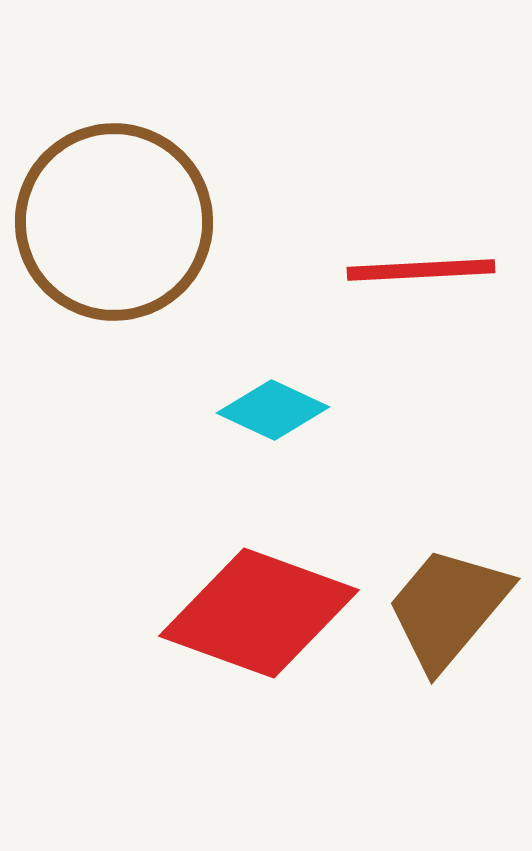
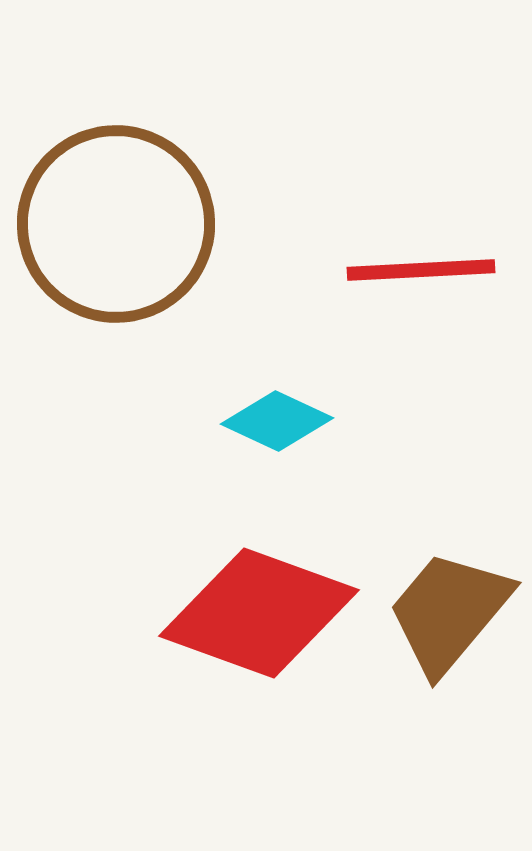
brown circle: moved 2 px right, 2 px down
cyan diamond: moved 4 px right, 11 px down
brown trapezoid: moved 1 px right, 4 px down
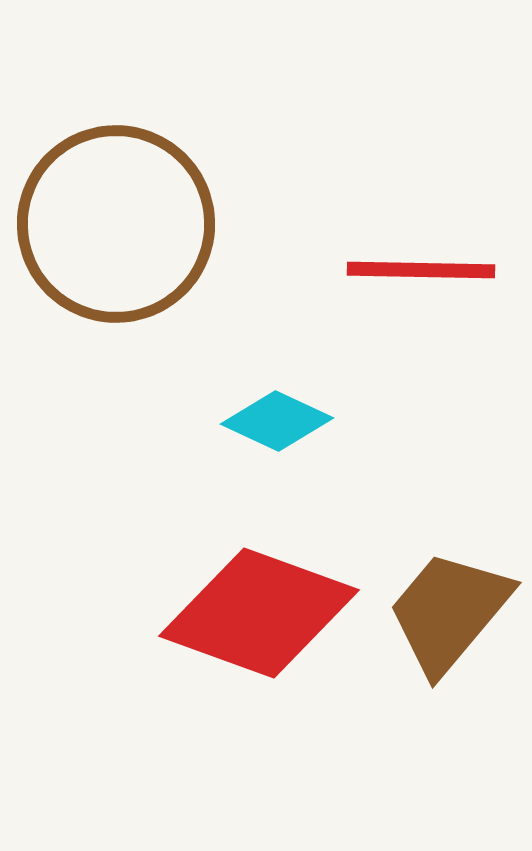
red line: rotated 4 degrees clockwise
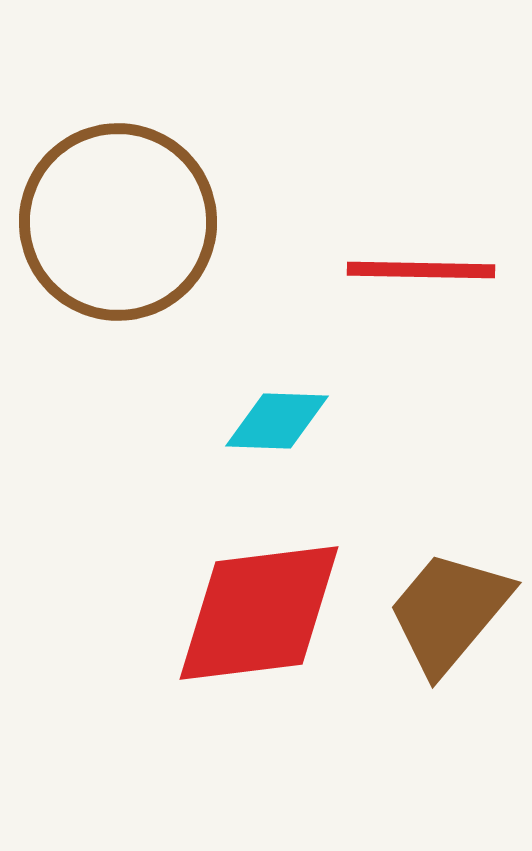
brown circle: moved 2 px right, 2 px up
cyan diamond: rotated 23 degrees counterclockwise
red diamond: rotated 27 degrees counterclockwise
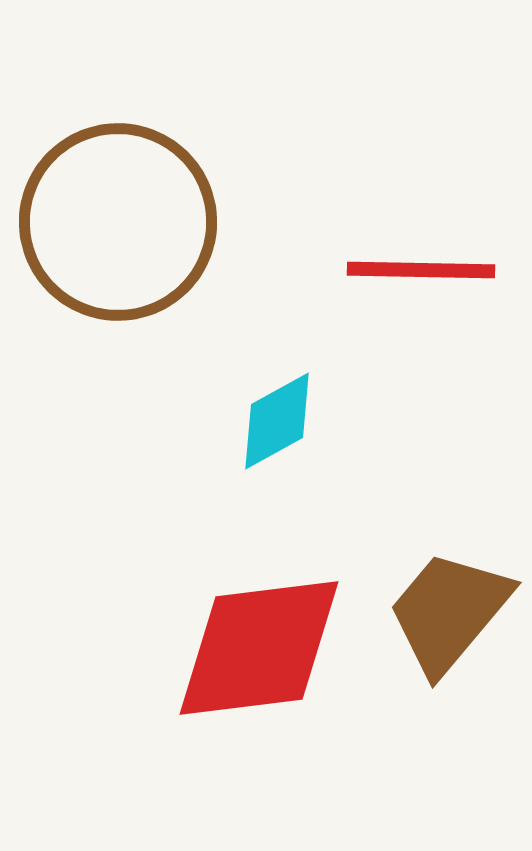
cyan diamond: rotated 31 degrees counterclockwise
red diamond: moved 35 px down
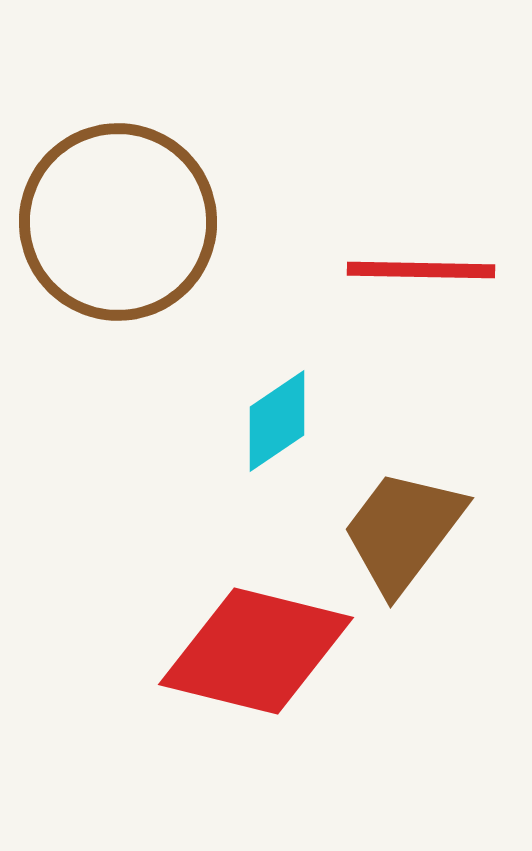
cyan diamond: rotated 5 degrees counterclockwise
brown trapezoid: moved 46 px left, 81 px up; rotated 3 degrees counterclockwise
red diamond: moved 3 px left, 3 px down; rotated 21 degrees clockwise
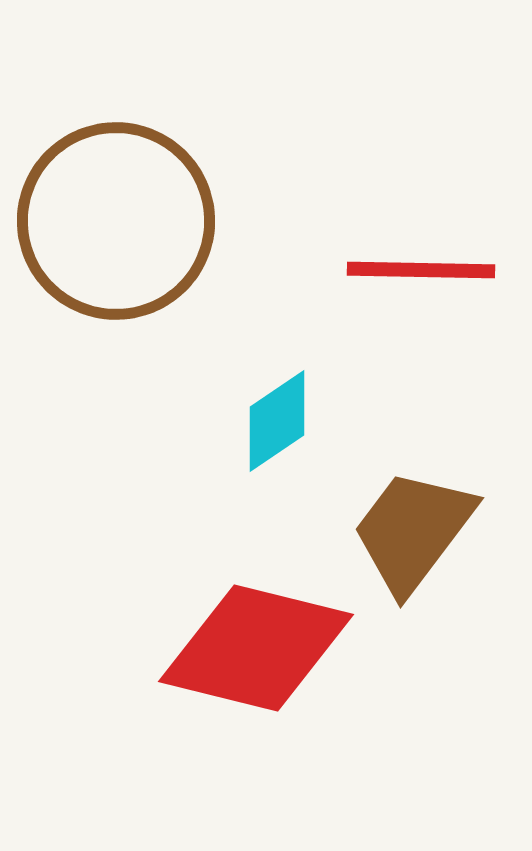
brown circle: moved 2 px left, 1 px up
brown trapezoid: moved 10 px right
red diamond: moved 3 px up
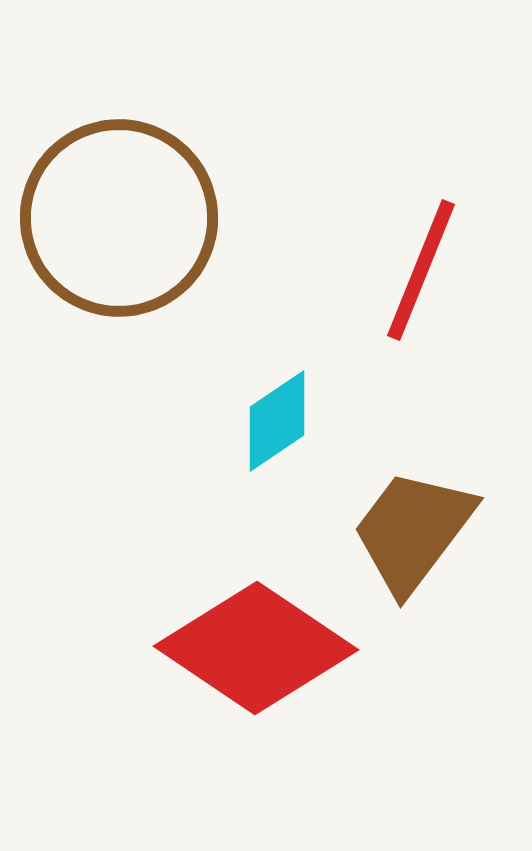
brown circle: moved 3 px right, 3 px up
red line: rotated 69 degrees counterclockwise
red diamond: rotated 20 degrees clockwise
